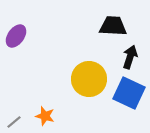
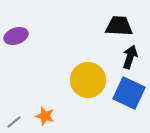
black trapezoid: moved 6 px right
purple ellipse: rotated 35 degrees clockwise
yellow circle: moved 1 px left, 1 px down
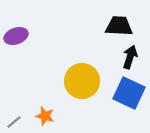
yellow circle: moved 6 px left, 1 px down
